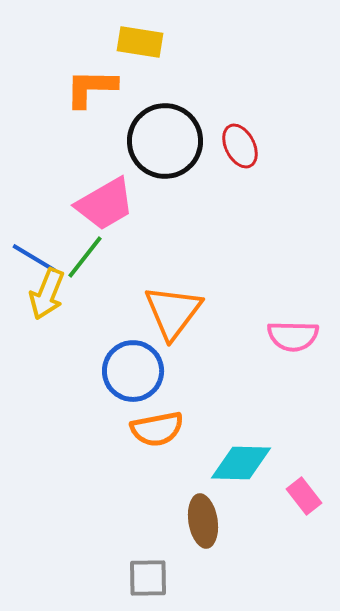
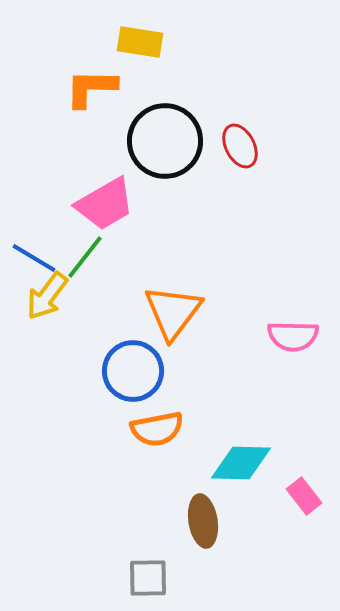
yellow arrow: moved 2 px down; rotated 15 degrees clockwise
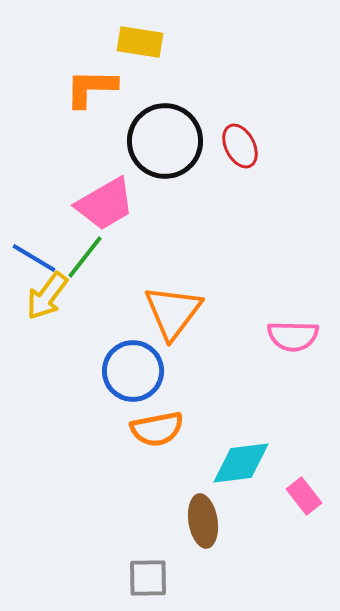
cyan diamond: rotated 8 degrees counterclockwise
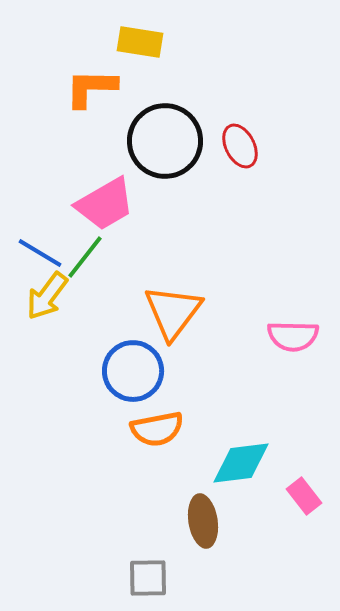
blue line: moved 6 px right, 5 px up
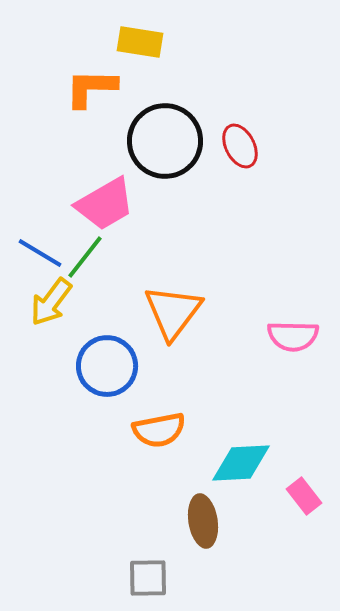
yellow arrow: moved 4 px right, 6 px down
blue circle: moved 26 px left, 5 px up
orange semicircle: moved 2 px right, 1 px down
cyan diamond: rotated 4 degrees clockwise
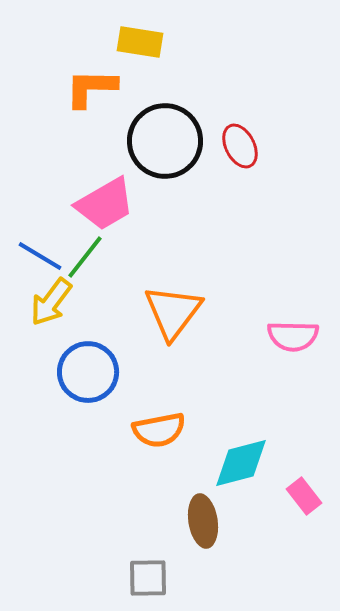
blue line: moved 3 px down
blue circle: moved 19 px left, 6 px down
cyan diamond: rotated 12 degrees counterclockwise
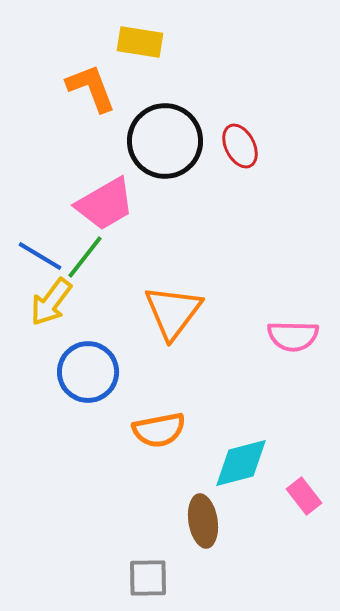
orange L-shape: rotated 68 degrees clockwise
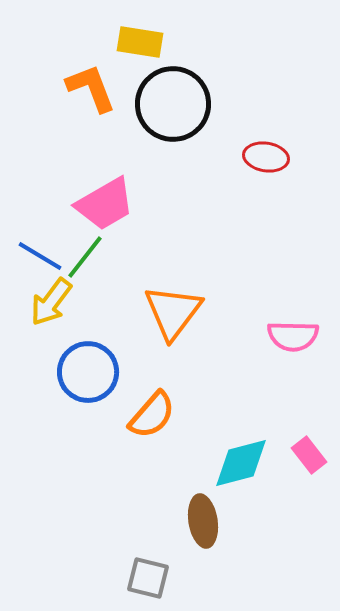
black circle: moved 8 px right, 37 px up
red ellipse: moved 26 px right, 11 px down; rotated 54 degrees counterclockwise
orange semicircle: moved 7 px left, 15 px up; rotated 38 degrees counterclockwise
pink rectangle: moved 5 px right, 41 px up
gray square: rotated 15 degrees clockwise
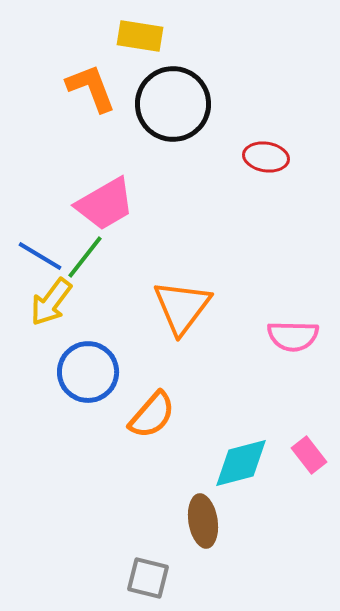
yellow rectangle: moved 6 px up
orange triangle: moved 9 px right, 5 px up
